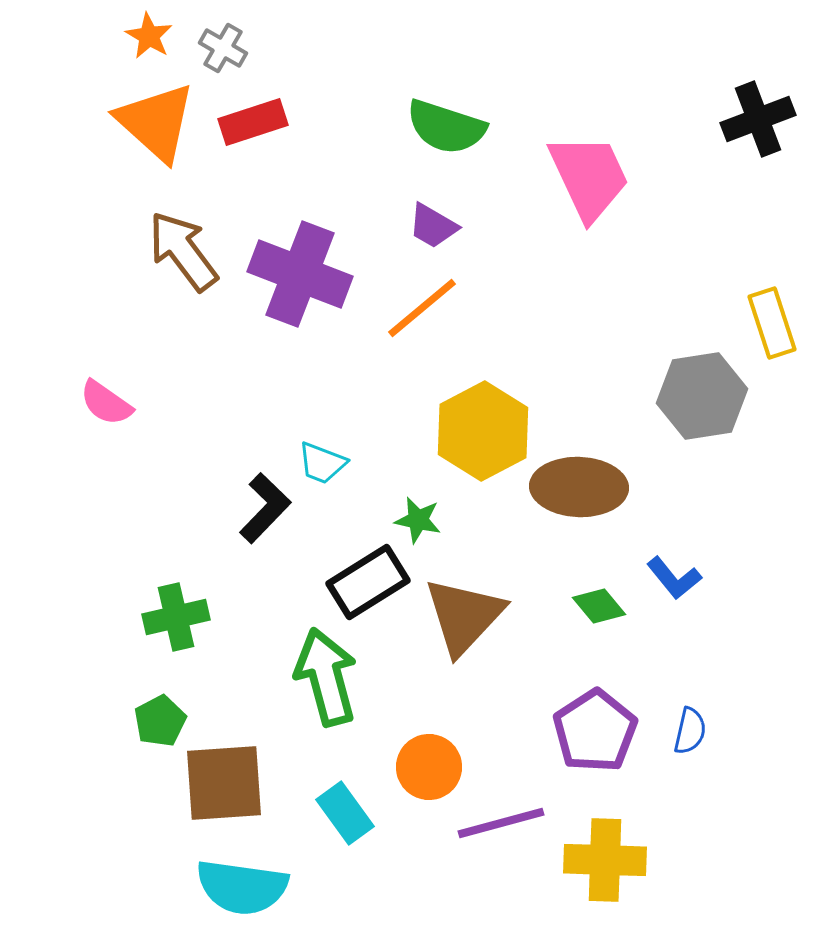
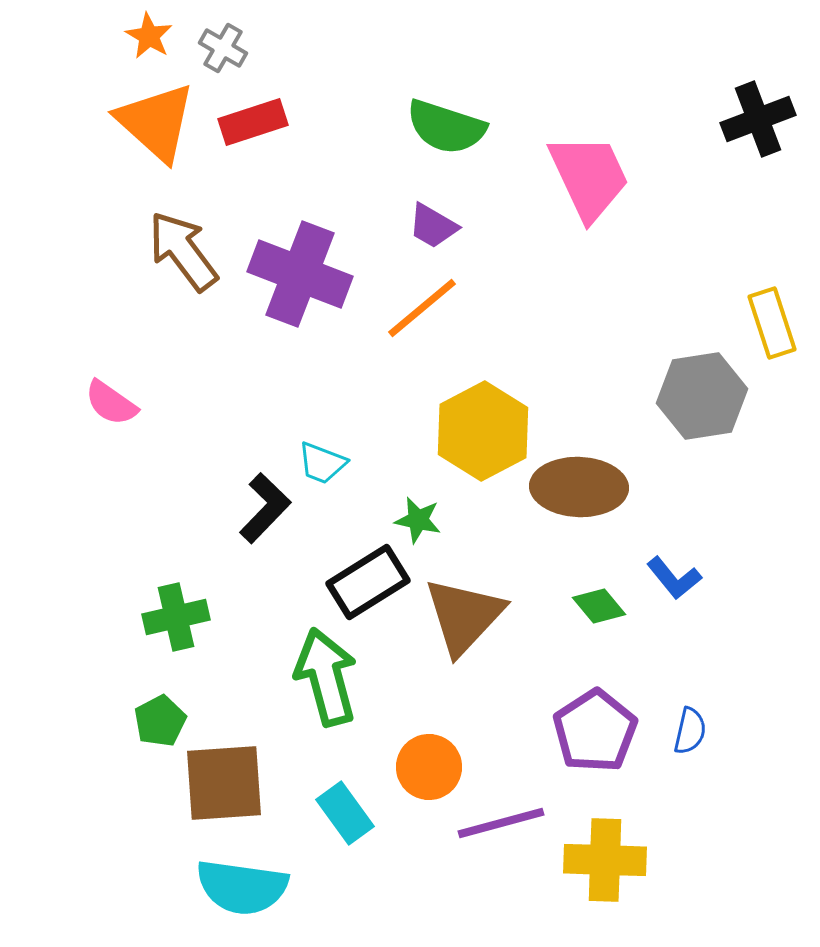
pink semicircle: moved 5 px right
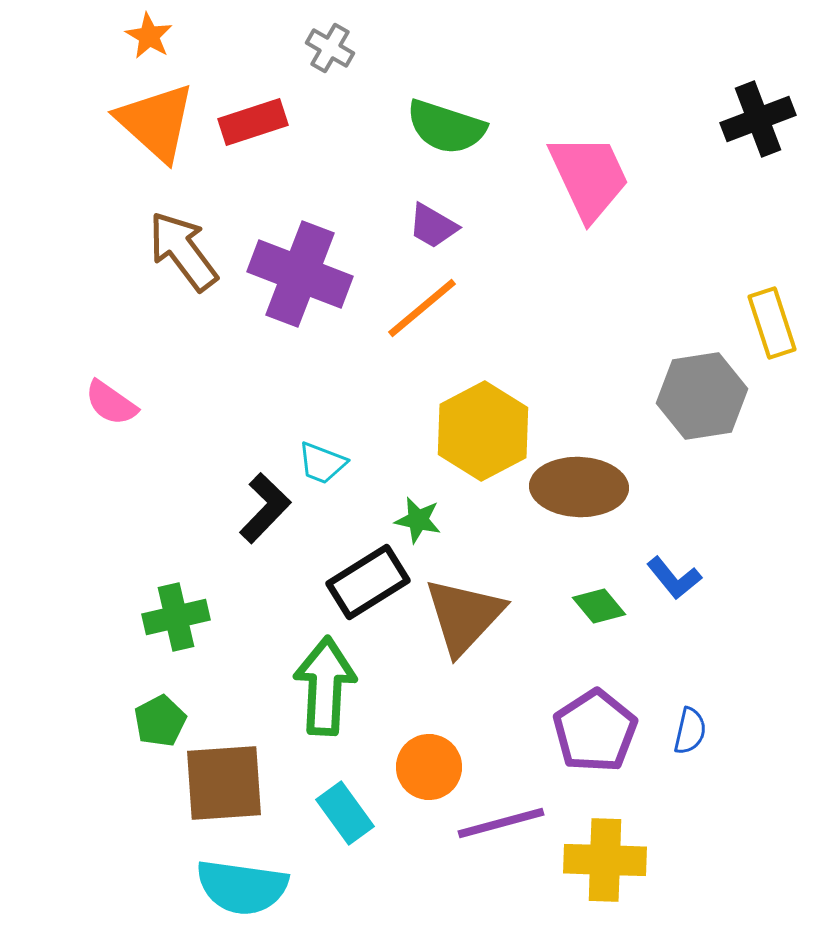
gray cross: moved 107 px right
green arrow: moved 1 px left, 9 px down; rotated 18 degrees clockwise
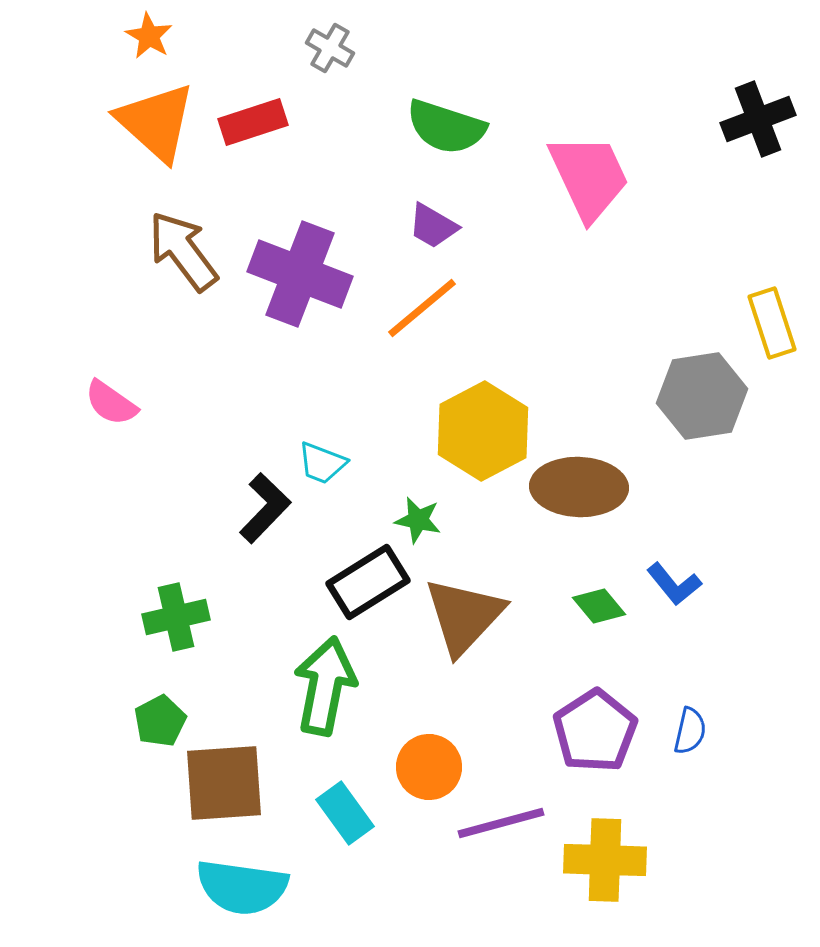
blue L-shape: moved 6 px down
green arrow: rotated 8 degrees clockwise
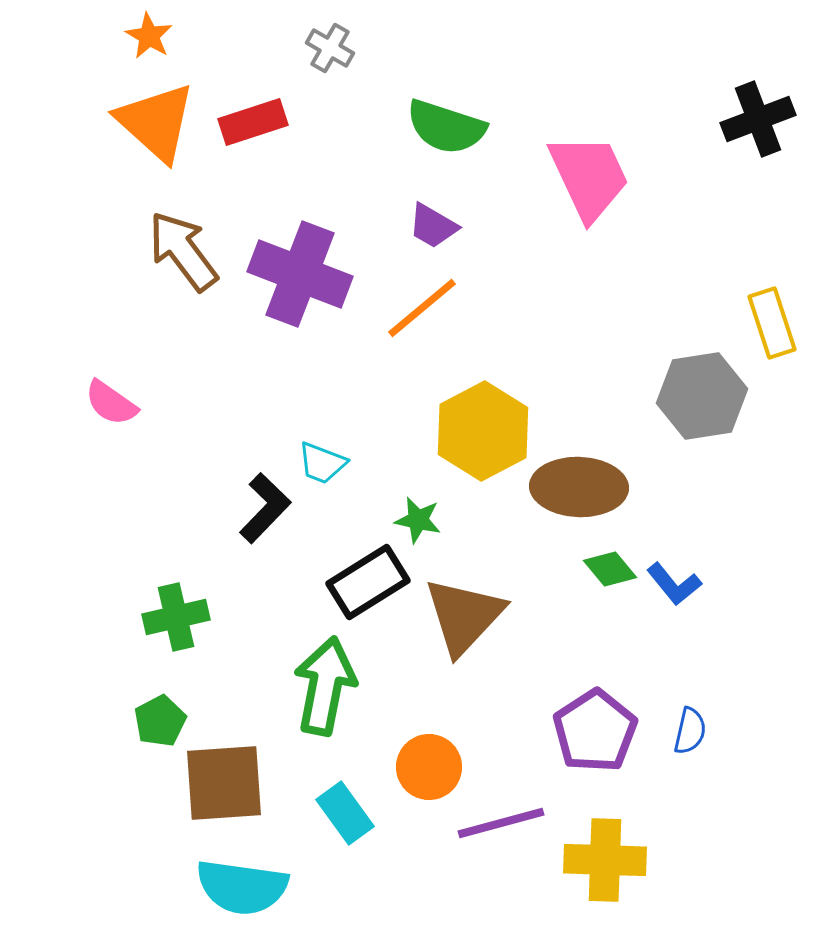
green diamond: moved 11 px right, 37 px up
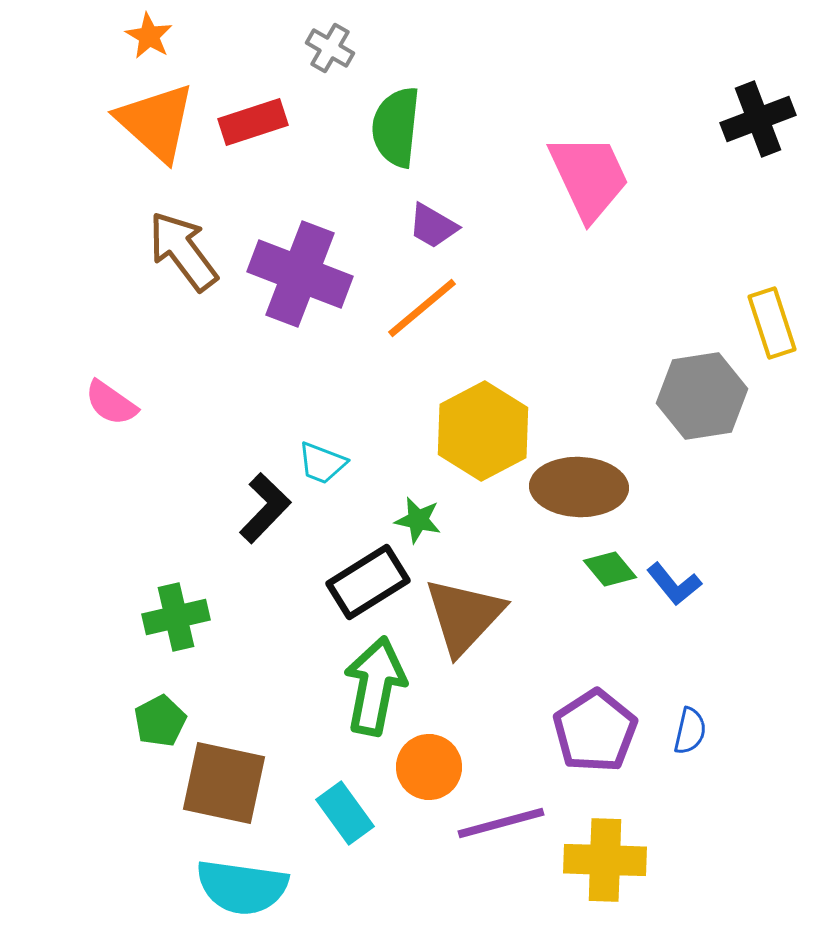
green semicircle: moved 50 px left; rotated 78 degrees clockwise
green arrow: moved 50 px right
brown square: rotated 16 degrees clockwise
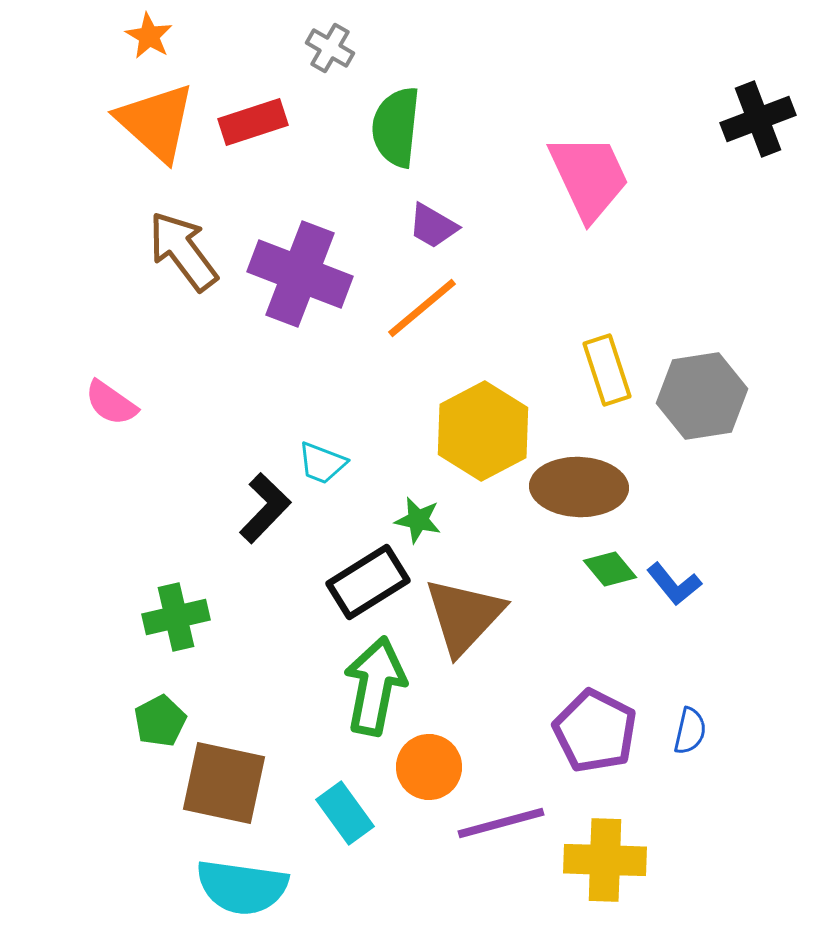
yellow rectangle: moved 165 px left, 47 px down
purple pentagon: rotated 12 degrees counterclockwise
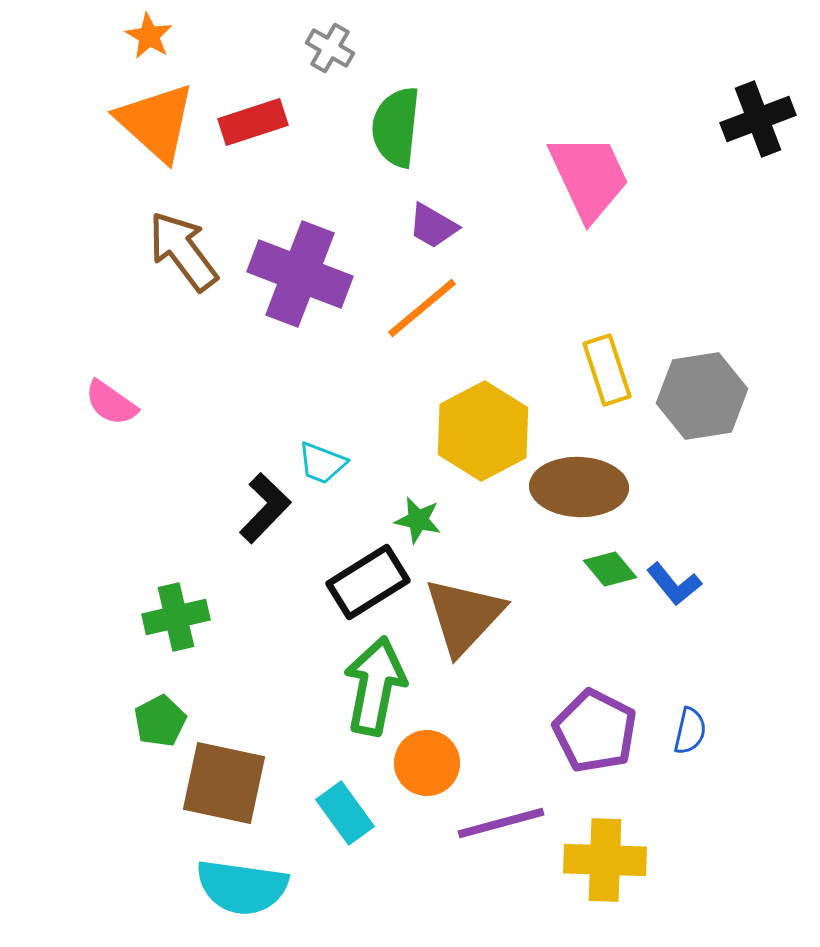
orange circle: moved 2 px left, 4 px up
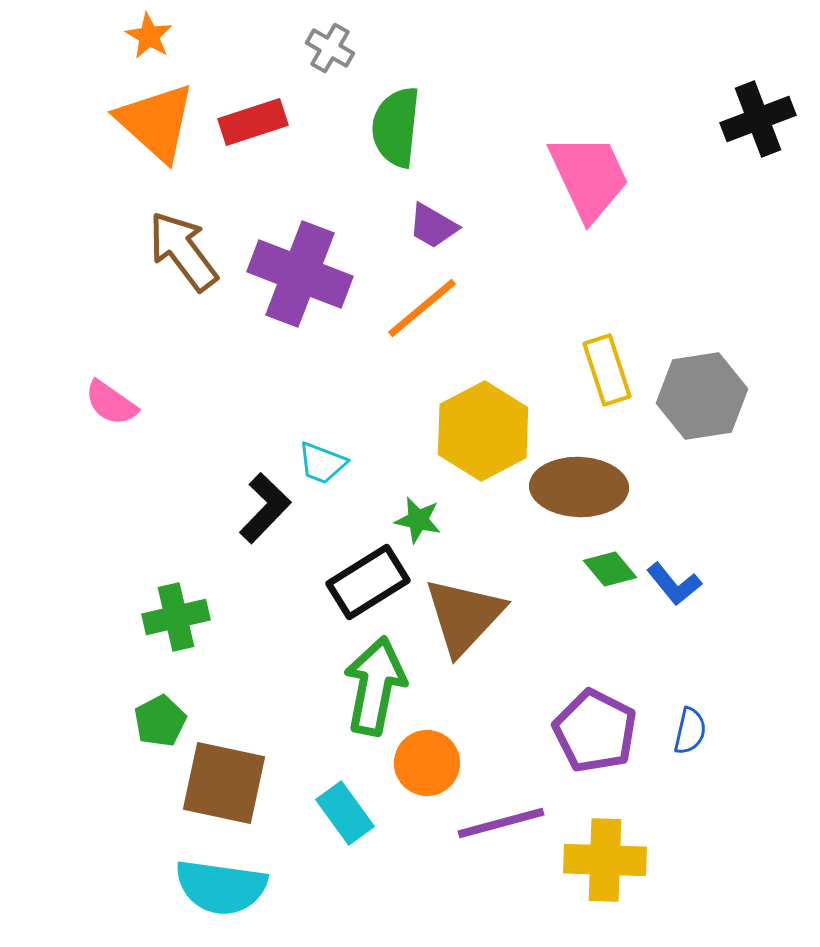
cyan semicircle: moved 21 px left
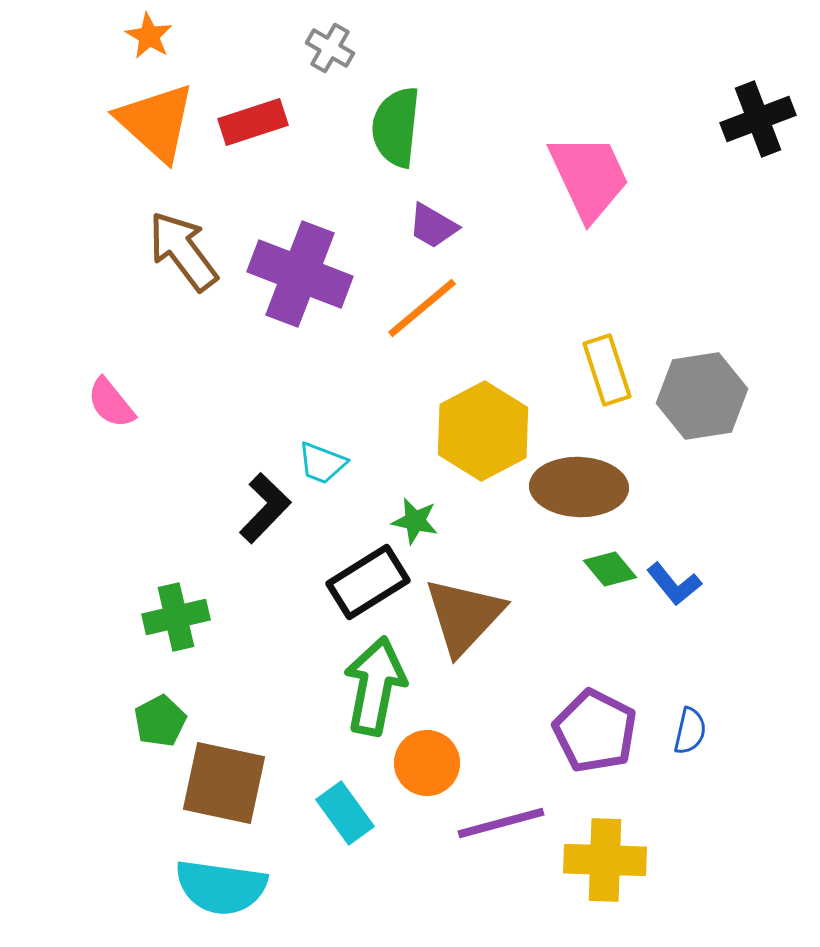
pink semicircle: rotated 16 degrees clockwise
green star: moved 3 px left, 1 px down
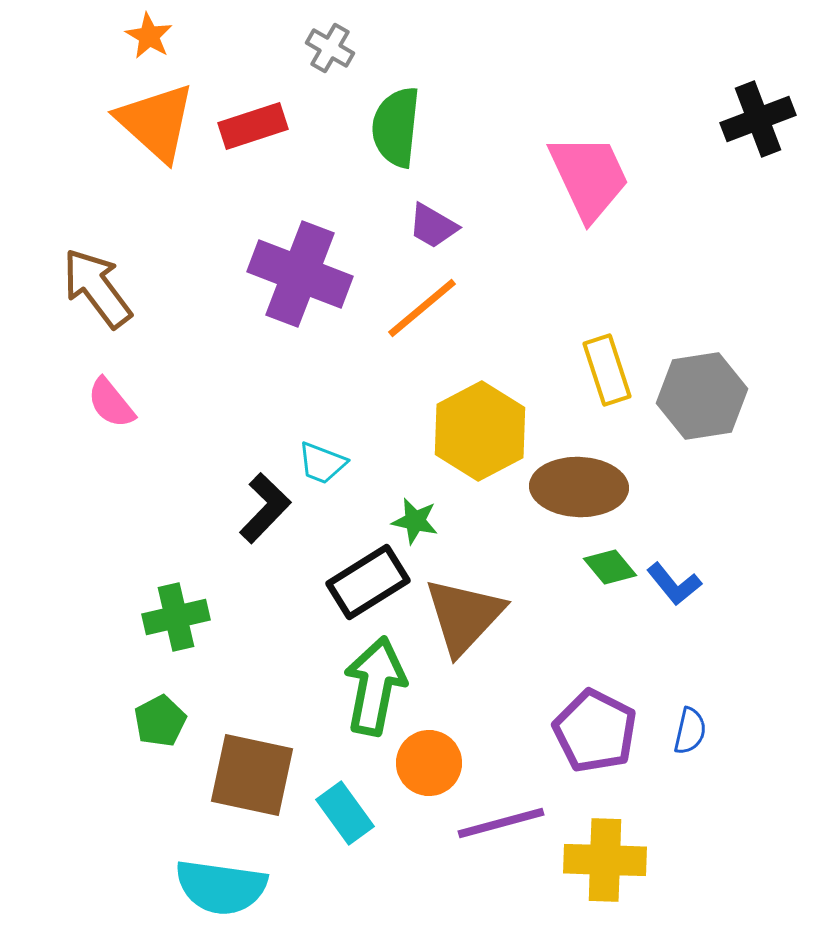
red rectangle: moved 4 px down
brown arrow: moved 86 px left, 37 px down
yellow hexagon: moved 3 px left
green diamond: moved 2 px up
orange circle: moved 2 px right
brown square: moved 28 px right, 8 px up
